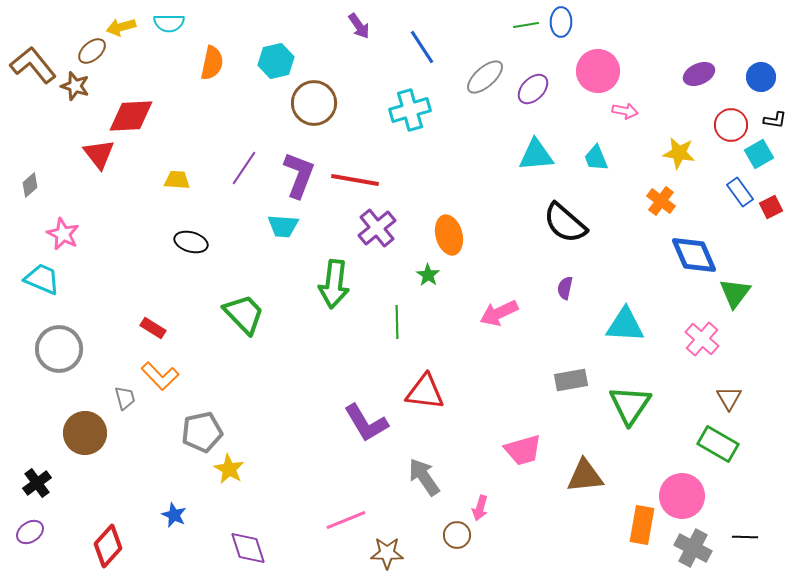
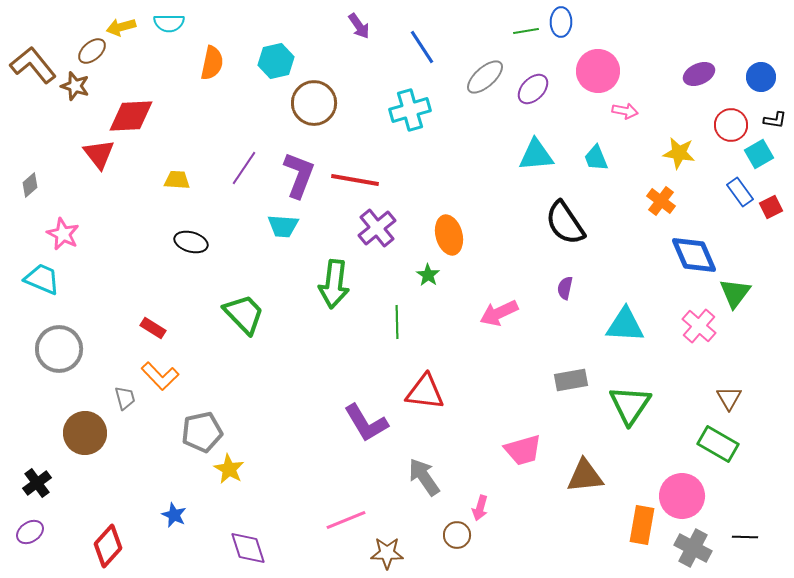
green line at (526, 25): moved 6 px down
black semicircle at (565, 223): rotated 15 degrees clockwise
pink cross at (702, 339): moved 3 px left, 13 px up
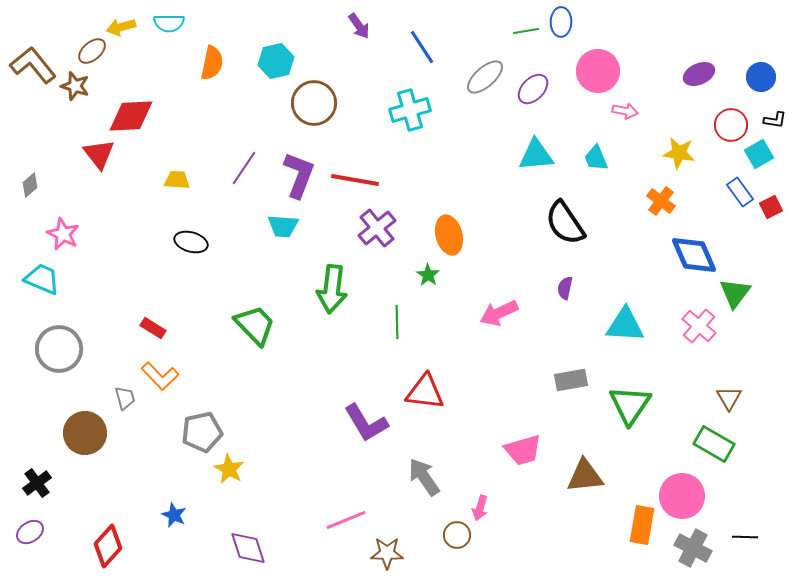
green arrow at (334, 284): moved 2 px left, 5 px down
green trapezoid at (244, 314): moved 11 px right, 11 px down
green rectangle at (718, 444): moved 4 px left
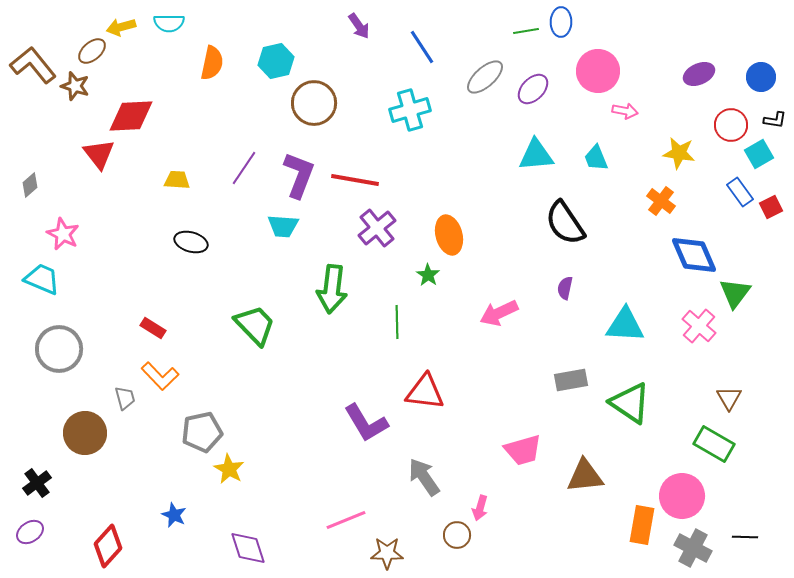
green triangle at (630, 405): moved 2 px up; rotated 30 degrees counterclockwise
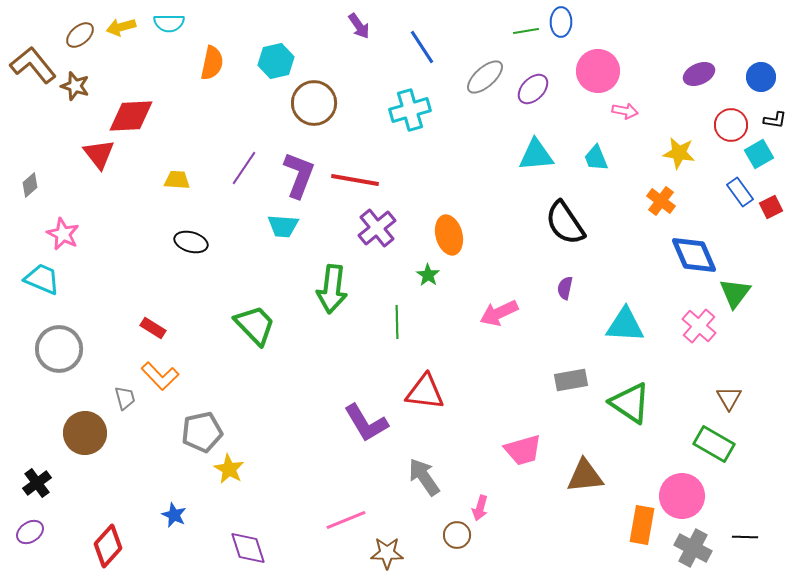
brown ellipse at (92, 51): moved 12 px left, 16 px up
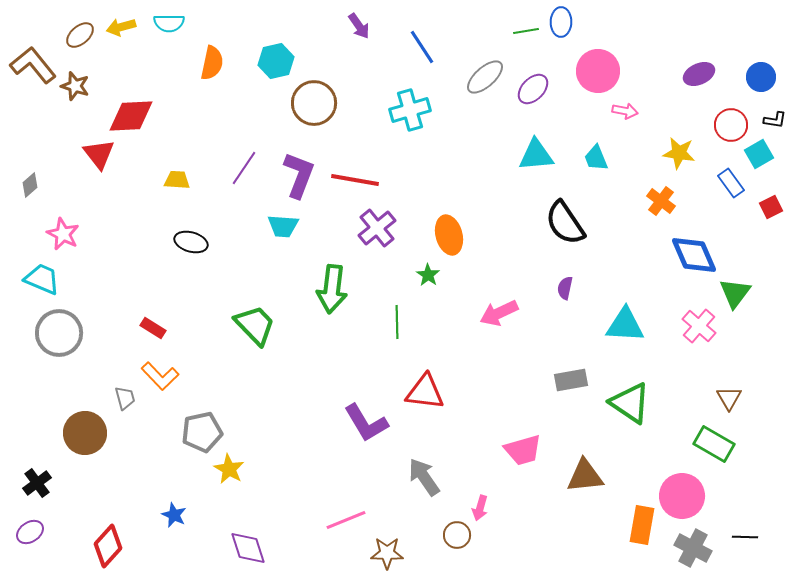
blue rectangle at (740, 192): moved 9 px left, 9 px up
gray circle at (59, 349): moved 16 px up
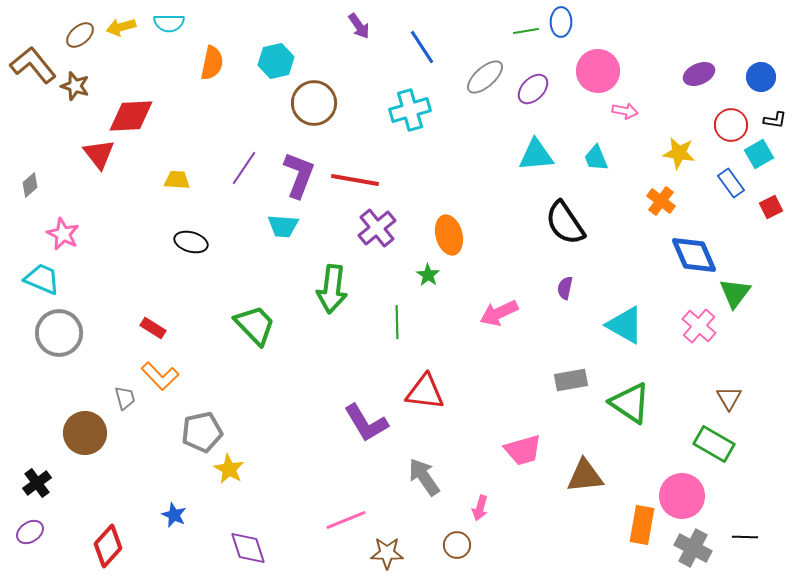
cyan triangle at (625, 325): rotated 27 degrees clockwise
brown circle at (457, 535): moved 10 px down
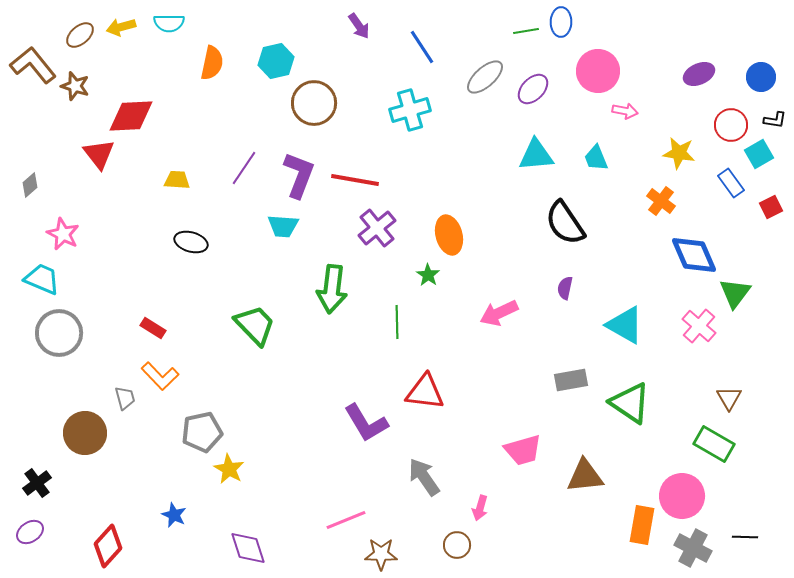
brown star at (387, 553): moved 6 px left, 1 px down
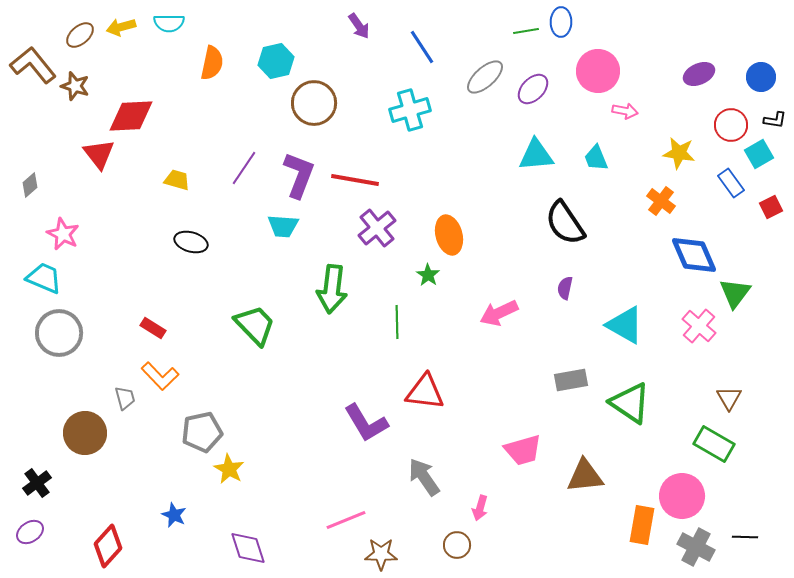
yellow trapezoid at (177, 180): rotated 12 degrees clockwise
cyan trapezoid at (42, 279): moved 2 px right, 1 px up
gray cross at (693, 548): moved 3 px right, 1 px up
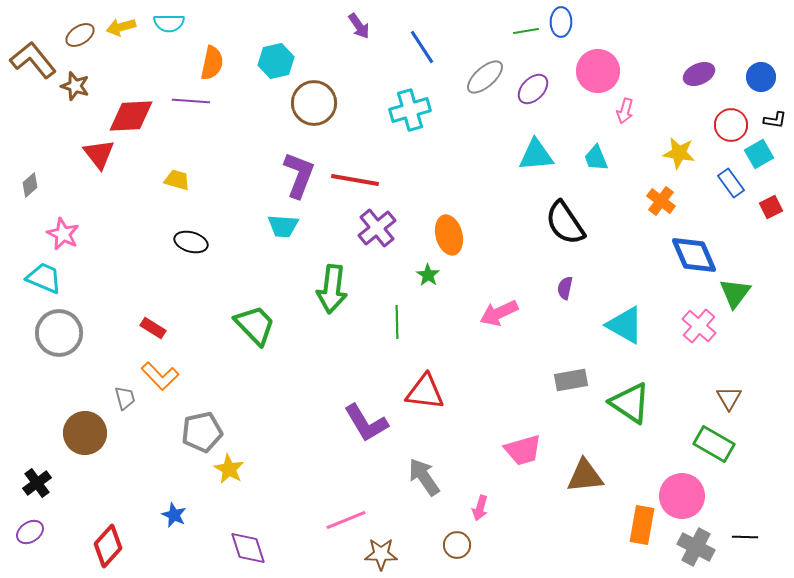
brown ellipse at (80, 35): rotated 8 degrees clockwise
brown L-shape at (33, 65): moved 5 px up
pink arrow at (625, 111): rotated 95 degrees clockwise
purple line at (244, 168): moved 53 px left, 67 px up; rotated 60 degrees clockwise
